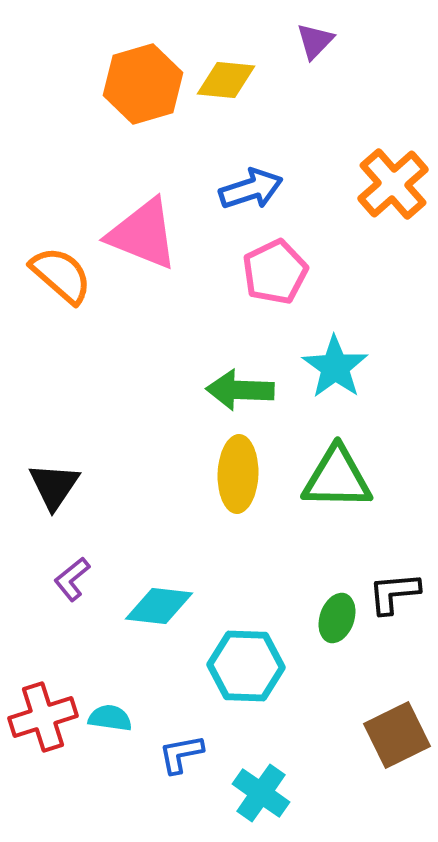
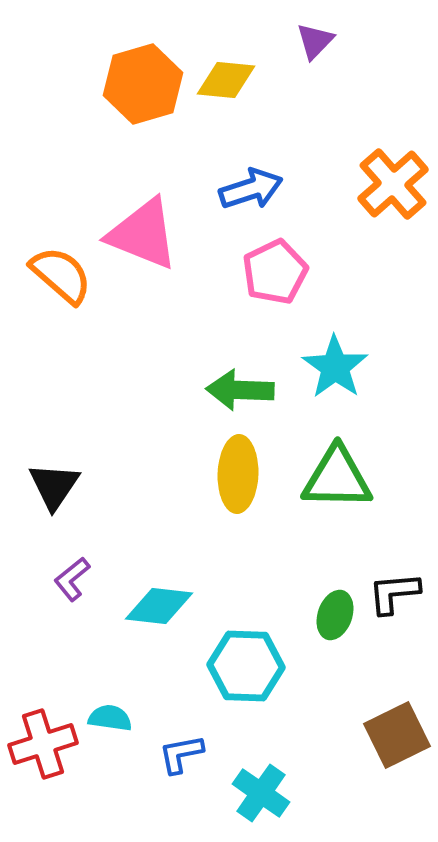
green ellipse: moved 2 px left, 3 px up
red cross: moved 27 px down
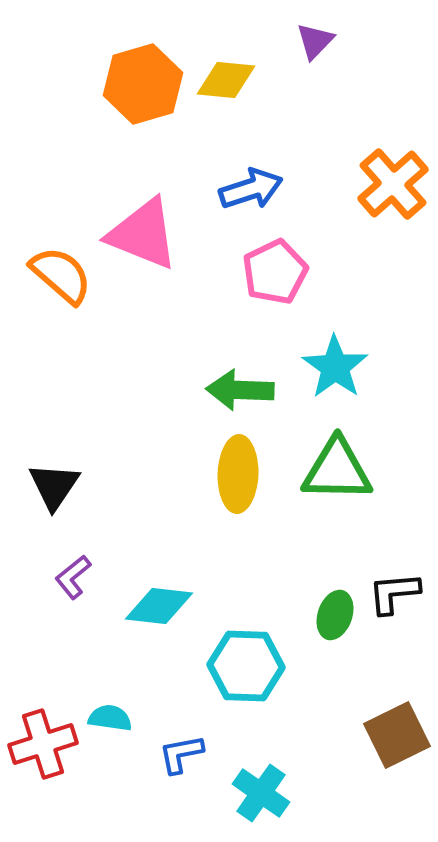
green triangle: moved 8 px up
purple L-shape: moved 1 px right, 2 px up
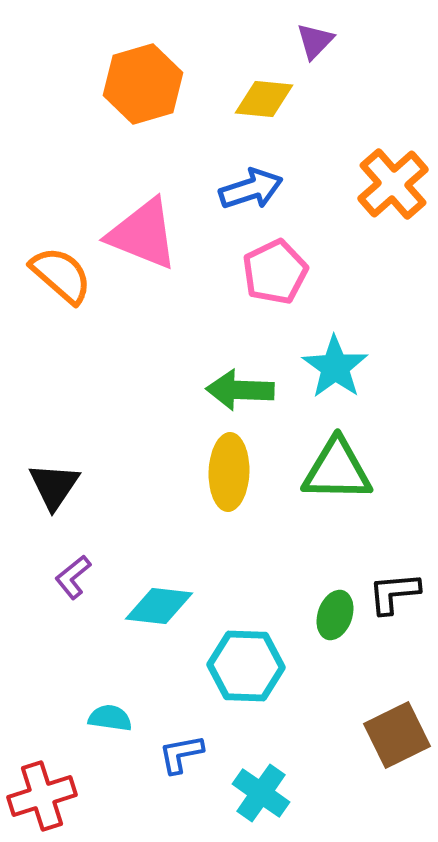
yellow diamond: moved 38 px right, 19 px down
yellow ellipse: moved 9 px left, 2 px up
red cross: moved 1 px left, 52 px down
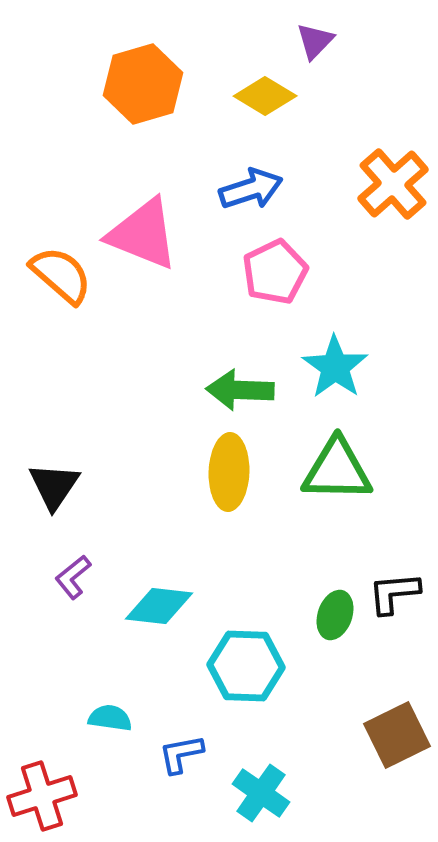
yellow diamond: moved 1 px right, 3 px up; rotated 26 degrees clockwise
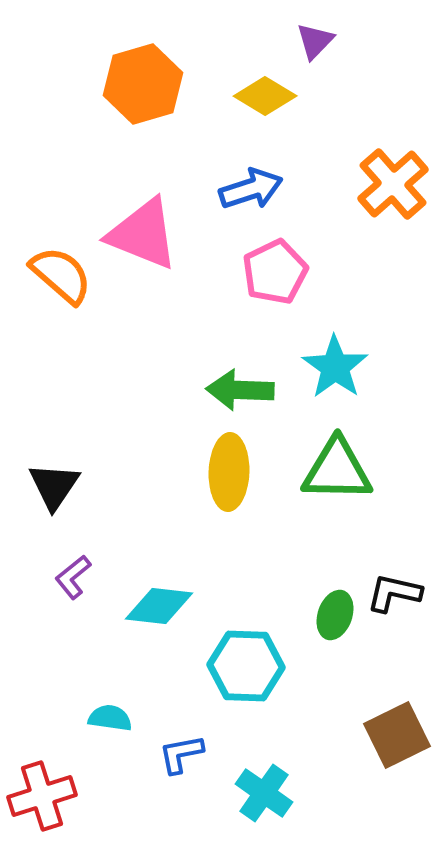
black L-shape: rotated 18 degrees clockwise
cyan cross: moved 3 px right
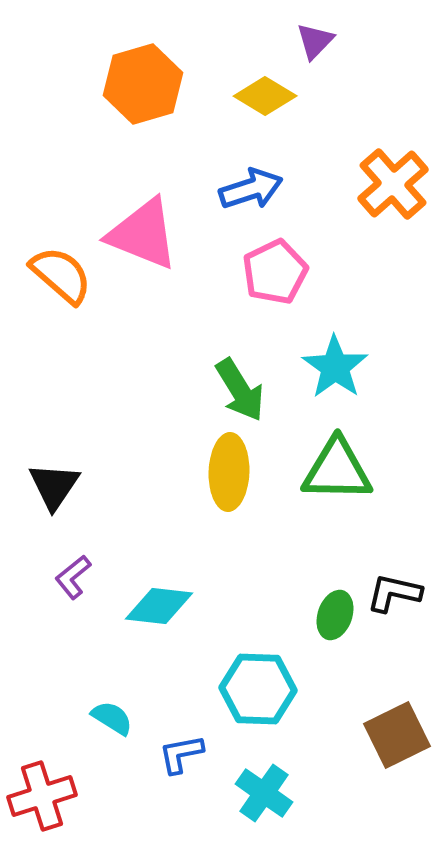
green arrow: rotated 124 degrees counterclockwise
cyan hexagon: moved 12 px right, 23 px down
cyan semicircle: moved 2 px right; rotated 24 degrees clockwise
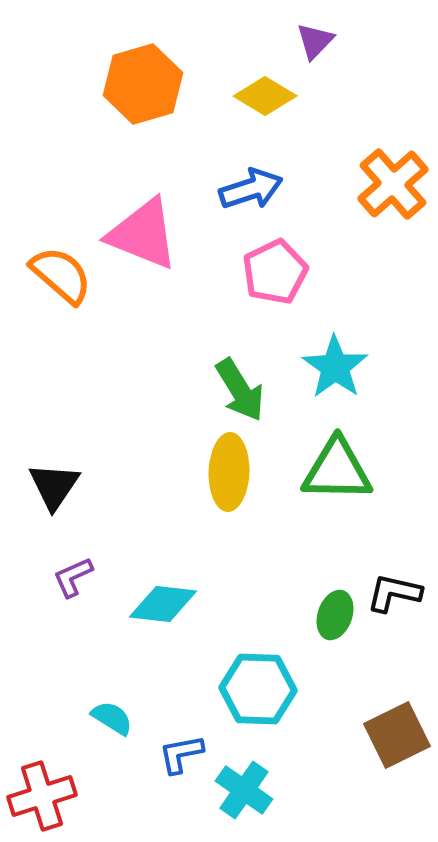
purple L-shape: rotated 15 degrees clockwise
cyan diamond: moved 4 px right, 2 px up
cyan cross: moved 20 px left, 3 px up
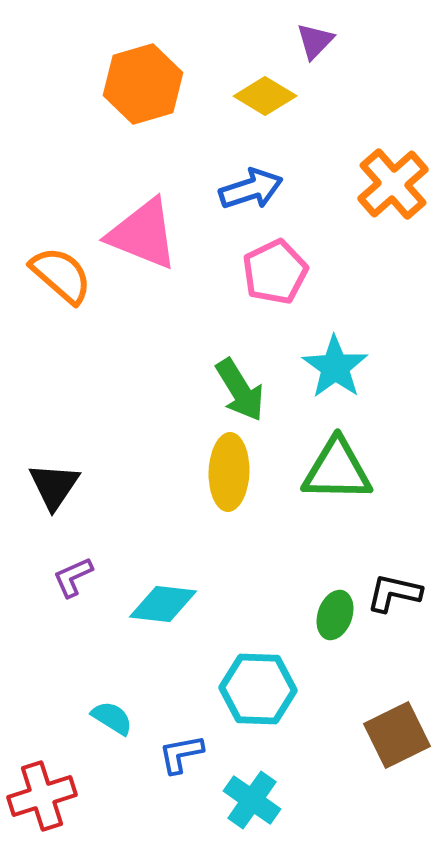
cyan cross: moved 8 px right, 10 px down
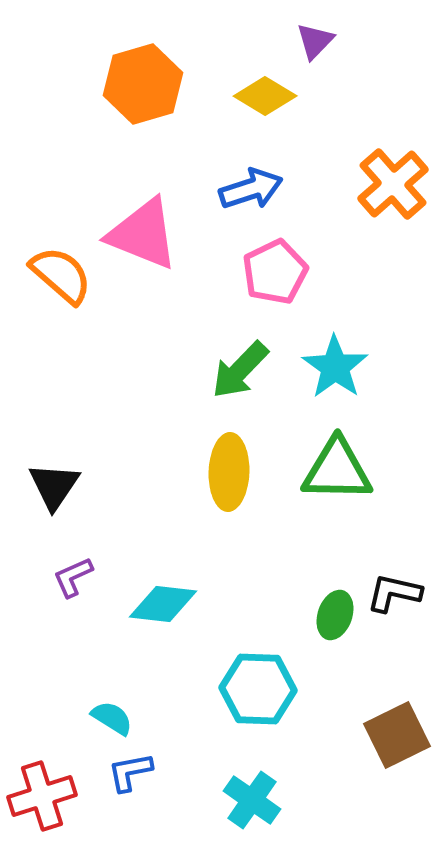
green arrow: moved 20 px up; rotated 76 degrees clockwise
blue L-shape: moved 51 px left, 18 px down
